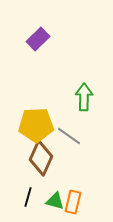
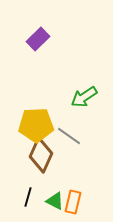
green arrow: rotated 124 degrees counterclockwise
brown diamond: moved 3 px up
green triangle: rotated 12 degrees clockwise
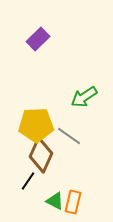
black line: moved 16 px up; rotated 18 degrees clockwise
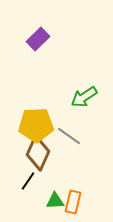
brown diamond: moved 3 px left, 2 px up
green triangle: rotated 30 degrees counterclockwise
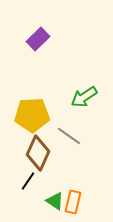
yellow pentagon: moved 4 px left, 10 px up
green triangle: rotated 36 degrees clockwise
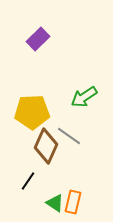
yellow pentagon: moved 3 px up
brown diamond: moved 8 px right, 7 px up
green triangle: moved 2 px down
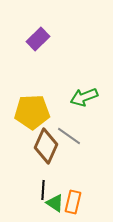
green arrow: rotated 12 degrees clockwise
black line: moved 15 px right, 9 px down; rotated 30 degrees counterclockwise
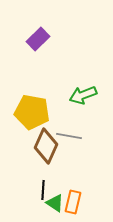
green arrow: moved 1 px left, 2 px up
yellow pentagon: rotated 12 degrees clockwise
gray line: rotated 25 degrees counterclockwise
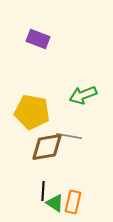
purple rectangle: rotated 65 degrees clockwise
brown diamond: moved 1 px right, 1 px down; rotated 56 degrees clockwise
black line: moved 1 px down
